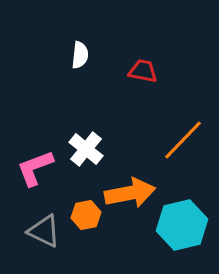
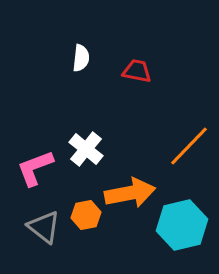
white semicircle: moved 1 px right, 3 px down
red trapezoid: moved 6 px left
orange line: moved 6 px right, 6 px down
gray triangle: moved 4 px up; rotated 12 degrees clockwise
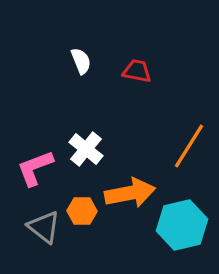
white semicircle: moved 3 px down; rotated 28 degrees counterclockwise
orange line: rotated 12 degrees counterclockwise
orange hexagon: moved 4 px left, 4 px up; rotated 12 degrees clockwise
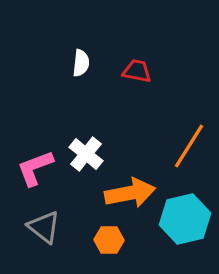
white semicircle: moved 2 px down; rotated 28 degrees clockwise
white cross: moved 5 px down
orange hexagon: moved 27 px right, 29 px down
cyan hexagon: moved 3 px right, 6 px up
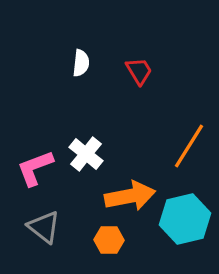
red trapezoid: moved 2 px right; rotated 48 degrees clockwise
orange arrow: moved 3 px down
